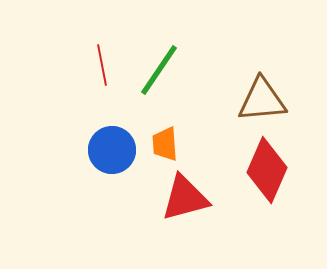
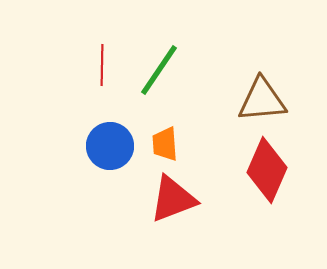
red line: rotated 12 degrees clockwise
blue circle: moved 2 px left, 4 px up
red triangle: moved 12 px left, 1 px down; rotated 6 degrees counterclockwise
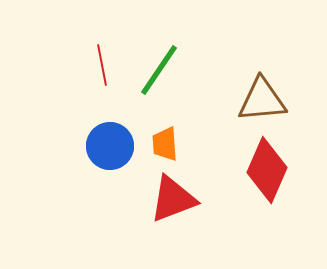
red line: rotated 12 degrees counterclockwise
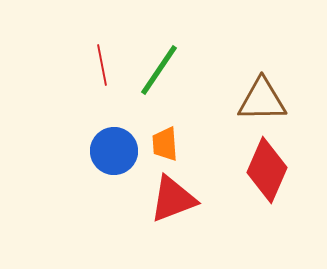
brown triangle: rotated 4 degrees clockwise
blue circle: moved 4 px right, 5 px down
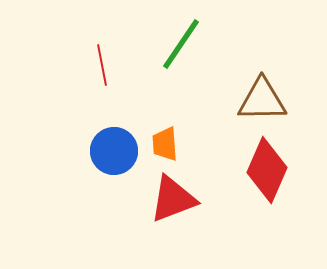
green line: moved 22 px right, 26 px up
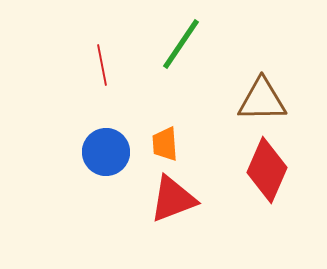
blue circle: moved 8 px left, 1 px down
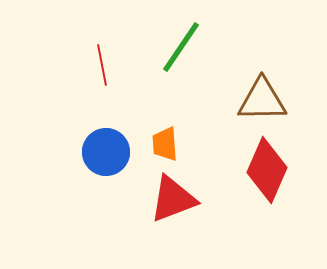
green line: moved 3 px down
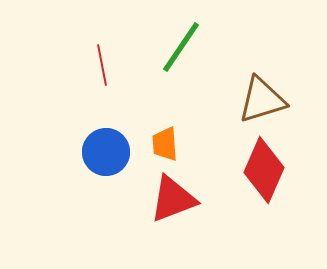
brown triangle: rotated 16 degrees counterclockwise
red diamond: moved 3 px left
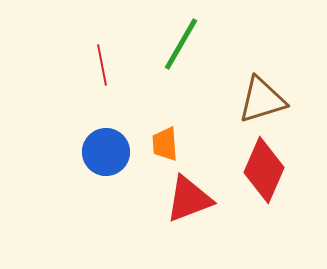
green line: moved 3 px up; rotated 4 degrees counterclockwise
red triangle: moved 16 px right
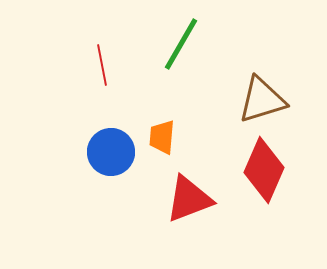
orange trapezoid: moved 3 px left, 7 px up; rotated 9 degrees clockwise
blue circle: moved 5 px right
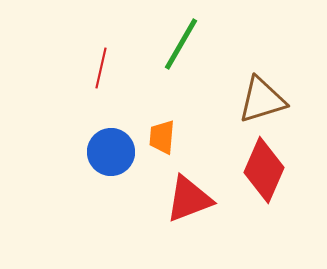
red line: moved 1 px left, 3 px down; rotated 24 degrees clockwise
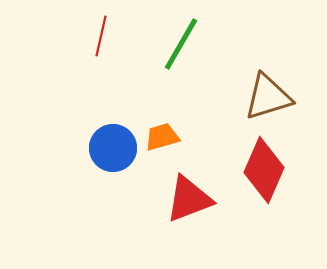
red line: moved 32 px up
brown triangle: moved 6 px right, 3 px up
orange trapezoid: rotated 69 degrees clockwise
blue circle: moved 2 px right, 4 px up
